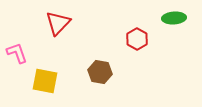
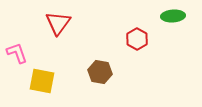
green ellipse: moved 1 px left, 2 px up
red triangle: rotated 8 degrees counterclockwise
yellow square: moved 3 px left
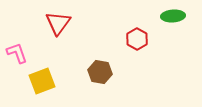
yellow square: rotated 32 degrees counterclockwise
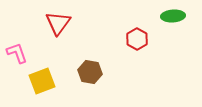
brown hexagon: moved 10 px left
